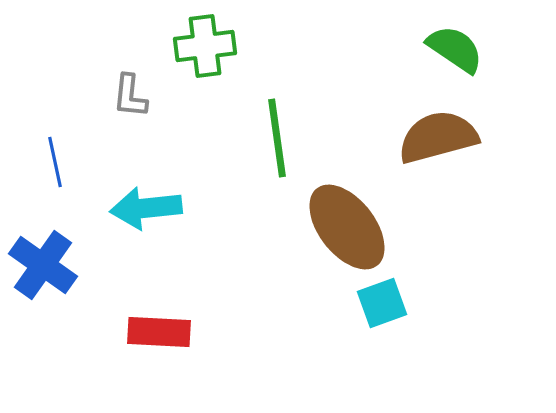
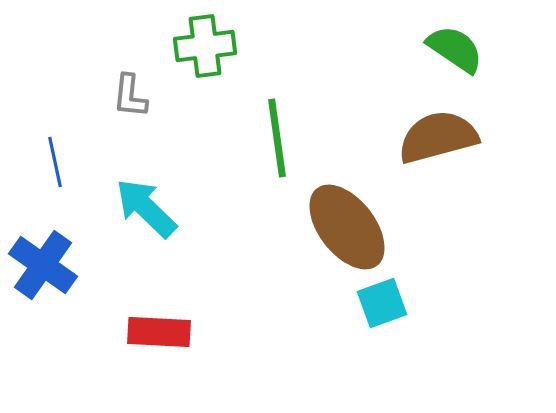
cyan arrow: rotated 50 degrees clockwise
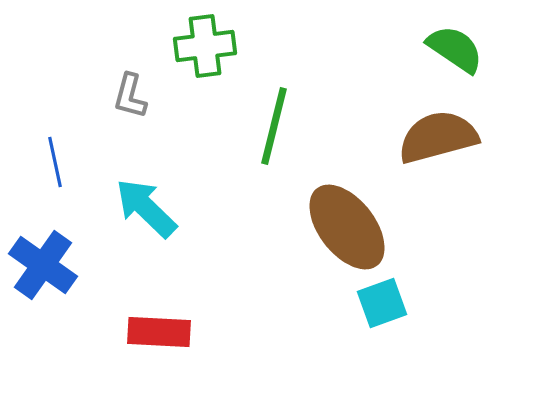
gray L-shape: rotated 9 degrees clockwise
green line: moved 3 px left, 12 px up; rotated 22 degrees clockwise
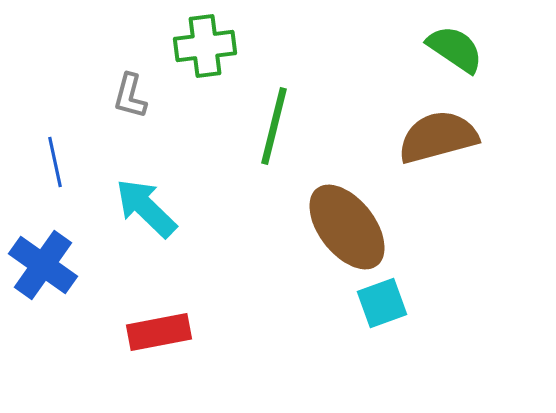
red rectangle: rotated 14 degrees counterclockwise
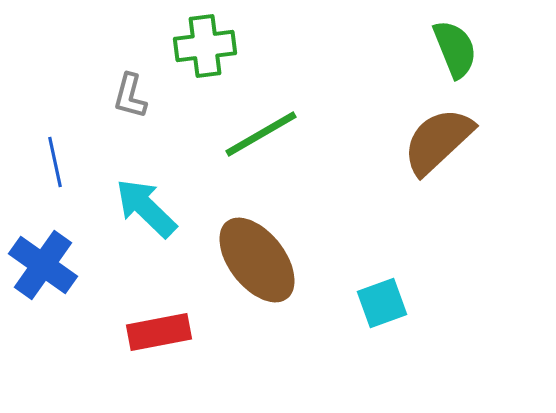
green semicircle: rotated 34 degrees clockwise
green line: moved 13 px left, 8 px down; rotated 46 degrees clockwise
brown semicircle: moved 4 px down; rotated 28 degrees counterclockwise
brown ellipse: moved 90 px left, 33 px down
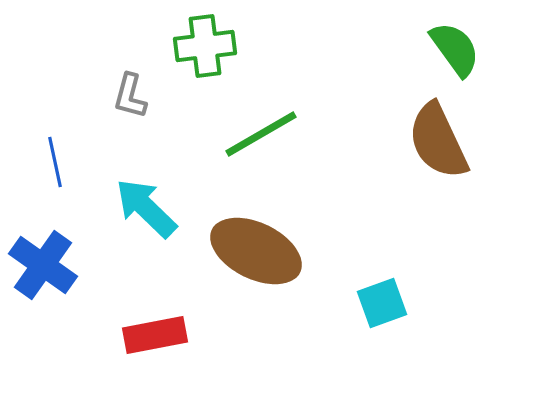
green semicircle: rotated 14 degrees counterclockwise
brown semicircle: rotated 72 degrees counterclockwise
brown ellipse: moved 1 px left, 9 px up; rotated 26 degrees counterclockwise
red rectangle: moved 4 px left, 3 px down
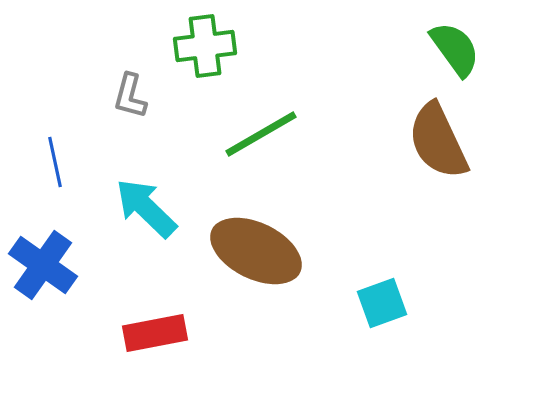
red rectangle: moved 2 px up
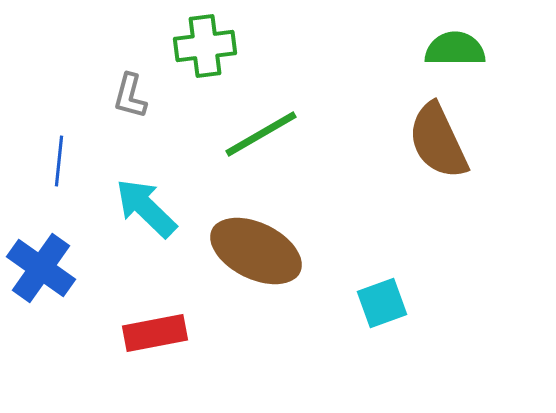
green semicircle: rotated 54 degrees counterclockwise
blue line: moved 4 px right, 1 px up; rotated 18 degrees clockwise
blue cross: moved 2 px left, 3 px down
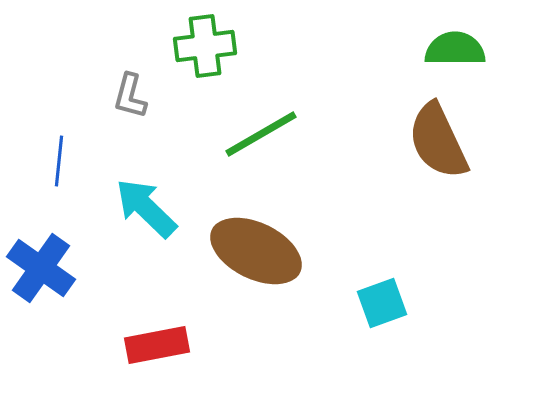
red rectangle: moved 2 px right, 12 px down
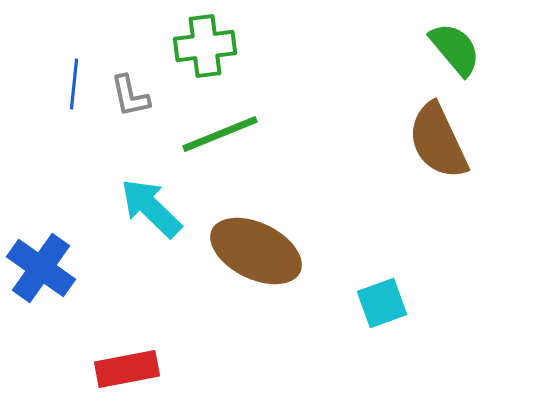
green semicircle: rotated 50 degrees clockwise
gray L-shape: rotated 27 degrees counterclockwise
green line: moved 41 px left; rotated 8 degrees clockwise
blue line: moved 15 px right, 77 px up
cyan arrow: moved 5 px right
red rectangle: moved 30 px left, 24 px down
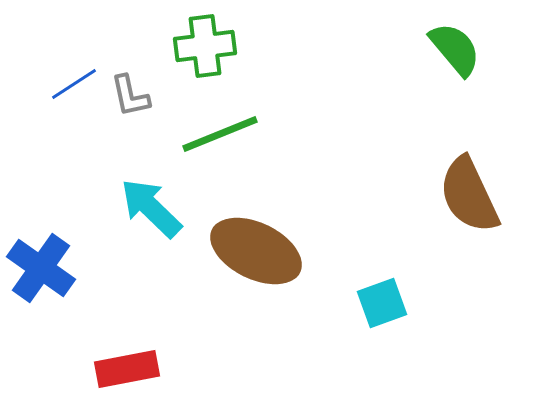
blue line: rotated 51 degrees clockwise
brown semicircle: moved 31 px right, 54 px down
